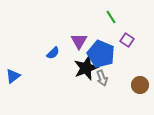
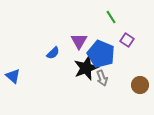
blue triangle: rotated 42 degrees counterclockwise
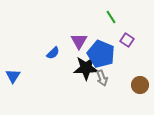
black star: rotated 20 degrees clockwise
blue triangle: rotated 21 degrees clockwise
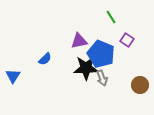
purple triangle: rotated 48 degrees clockwise
blue semicircle: moved 8 px left, 6 px down
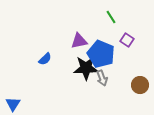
blue triangle: moved 28 px down
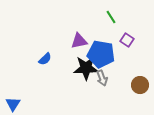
blue pentagon: rotated 12 degrees counterclockwise
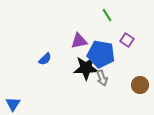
green line: moved 4 px left, 2 px up
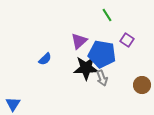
purple triangle: rotated 30 degrees counterclockwise
blue pentagon: moved 1 px right
brown circle: moved 2 px right
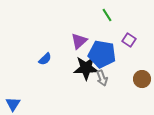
purple square: moved 2 px right
brown circle: moved 6 px up
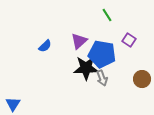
blue semicircle: moved 13 px up
